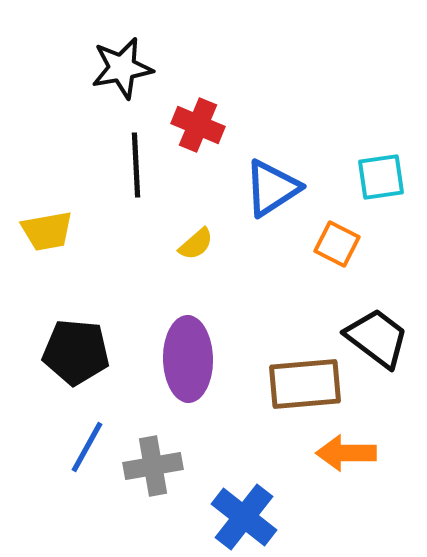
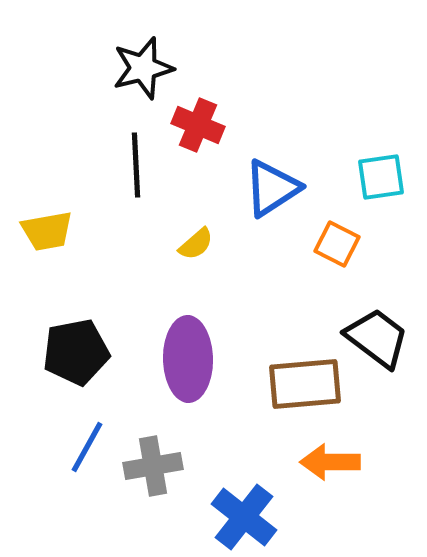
black star: moved 21 px right; rotated 4 degrees counterclockwise
black pentagon: rotated 16 degrees counterclockwise
orange arrow: moved 16 px left, 9 px down
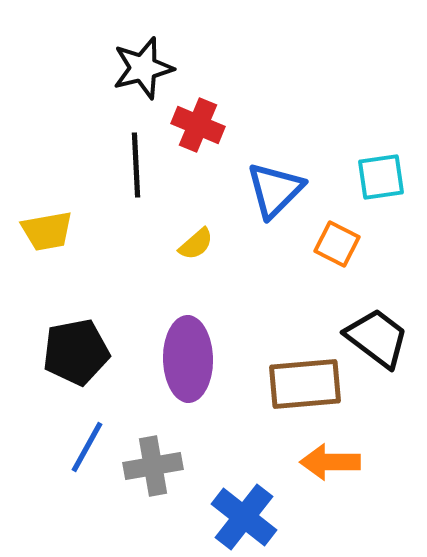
blue triangle: moved 3 px right, 2 px down; rotated 12 degrees counterclockwise
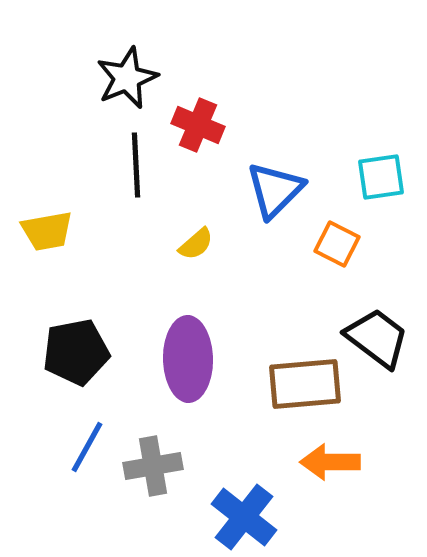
black star: moved 16 px left, 10 px down; rotated 8 degrees counterclockwise
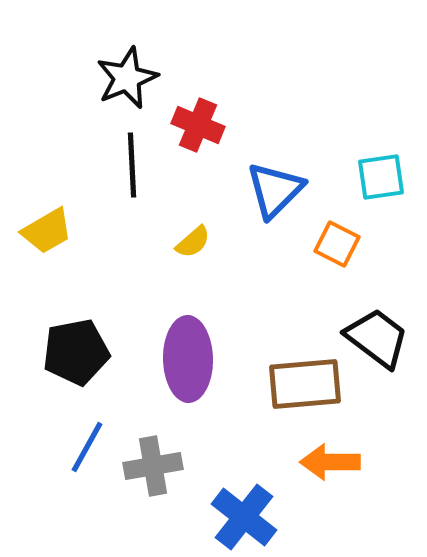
black line: moved 4 px left
yellow trapezoid: rotated 20 degrees counterclockwise
yellow semicircle: moved 3 px left, 2 px up
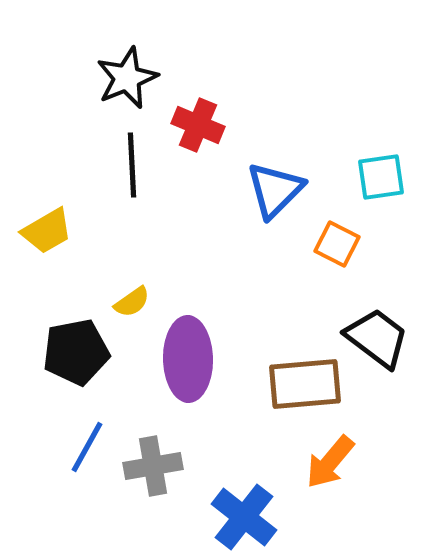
yellow semicircle: moved 61 px left, 60 px down; rotated 6 degrees clockwise
orange arrow: rotated 50 degrees counterclockwise
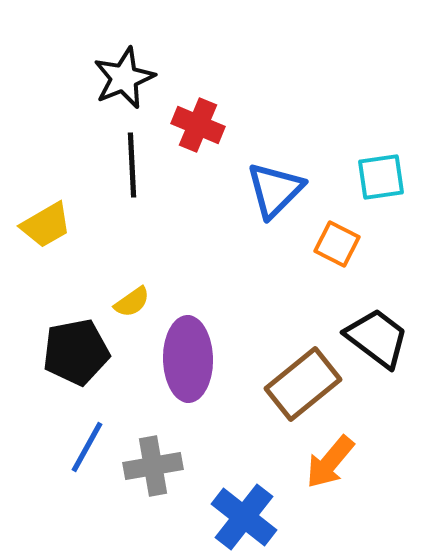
black star: moved 3 px left
yellow trapezoid: moved 1 px left, 6 px up
brown rectangle: moved 2 px left; rotated 34 degrees counterclockwise
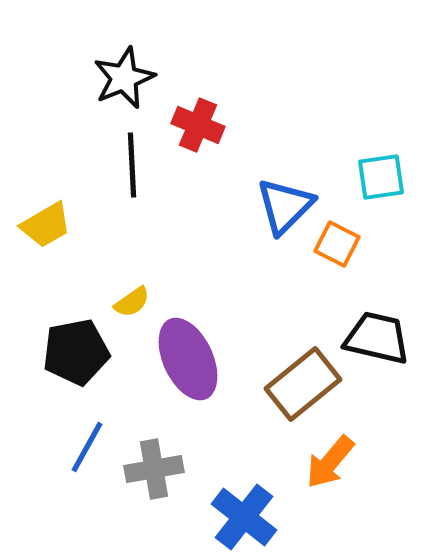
blue triangle: moved 10 px right, 16 px down
black trapezoid: rotated 24 degrees counterclockwise
purple ellipse: rotated 24 degrees counterclockwise
gray cross: moved 1 px right, 3 px down
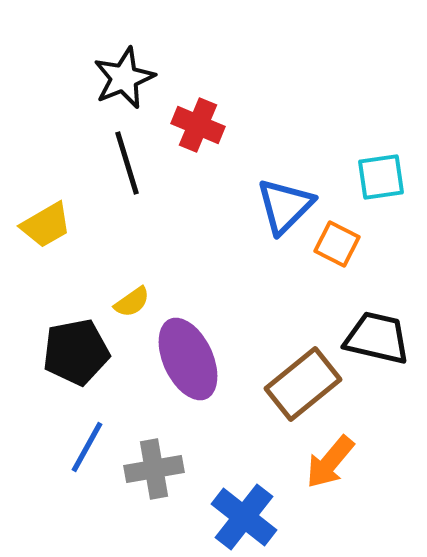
black line: moved 5 px left, 2 px up; rotated 14 degrees counterclockwise
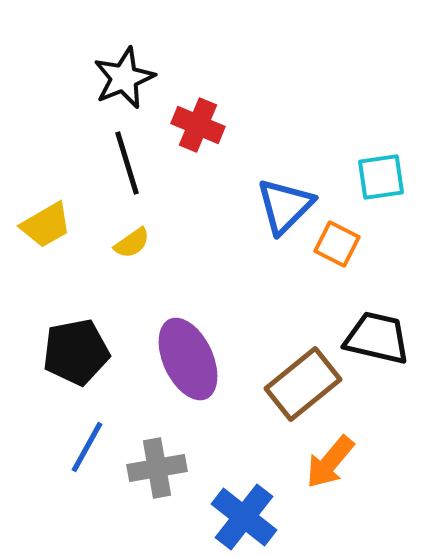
yellow semicircle: moved 59 px up
gray cross: moved 3 px right, 1 px up
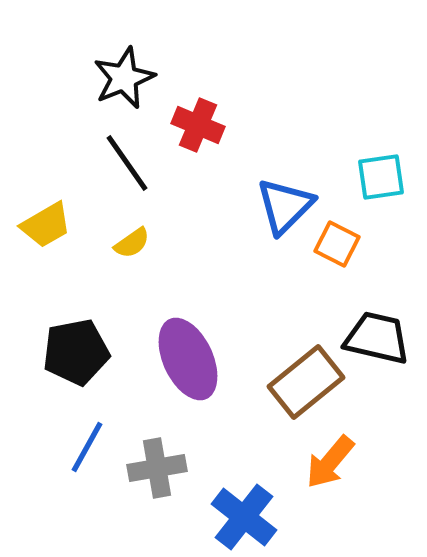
black line: rotated 18 degrees counterclockwise
brown rectangle: moved 3 px right, 2 px up
